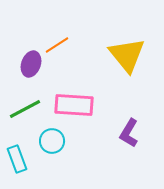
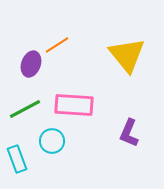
purple L-shape: rotated 8 degrees counterclockwise
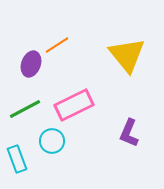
pink rectangle: rotated 30 degrees counterclockwise
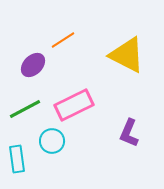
orange line: moved 6 px right, 5 px up
yellow triangle: rotated 24 degrees counterclockwise
purple ellipse: moved 2 px right, 1 px down; rotated 25 degrees clockwise
cyan rectangle: rotated 12 degrees clockwise
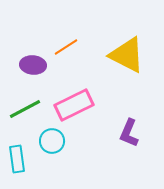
orange line: moved 3 px right, 7 px down
purple ellipse: rotated 50 degrees clockwise
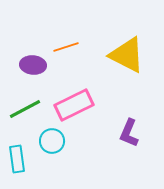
orange line: rotated 15 degrees clockwise
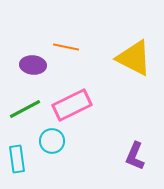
orange line: rotated 30 degrees clockwise
yellow triangle: moved 7 px right, 3 px down
pink rectangle: moved 2 px left
purple L-shape: moved 6 px right, 23 px down
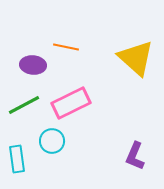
yellow triangle: moved 2 px right; rotated 15 degrees clockwise
pink rectangle: moved 1 px left, 2 px up
green line: moved 1 px left, 4 px up
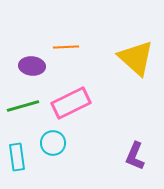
orange line: rotated 15 degrees counterclockwise
purple ellipse: moved 1 px left, 1 px down
green line: moved 1 px left, 1 px down; rotated 12 degrees clockwise
cyan circle: moved 1 px right, 2 px down
cyan rectangle: moved 2 px up
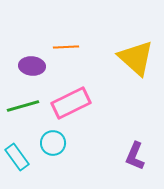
cyan rectangle: rotated 28 degrees counterclockwise
